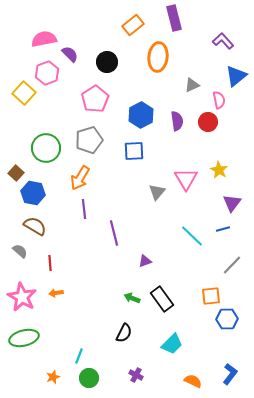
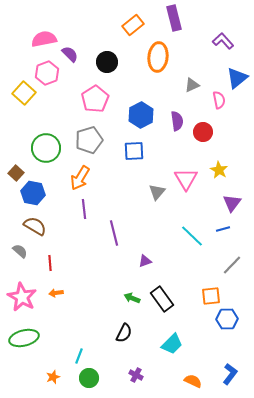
blue triangle at (236, 76): moved 1 px right, 2 px down
red circle at (208, 122): moved 5 px left, 10 px down
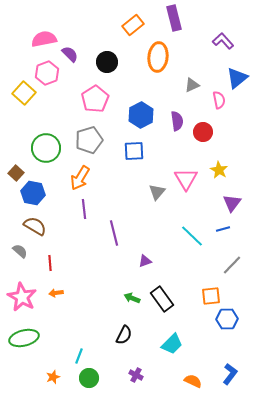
black semicircle at (124, 333): moved 2 px down
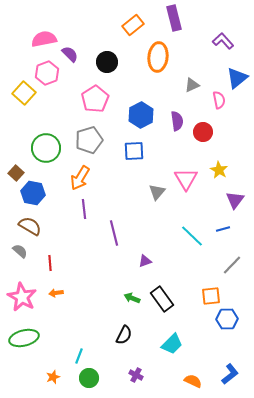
purple triangle at (232, 203): moved 3 px right, 3 px up
brown semicircle at (35, 226): moved 5 px left
blue L-shape at (230, 374): rotated 15 degrees clockwise
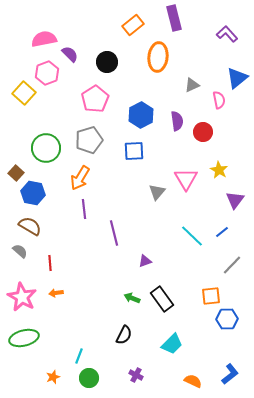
purple L-shape at (223, 41): moved 4 px right, 7 px up
blue line at (223, 229): moved 1 px left, 3 px down; rotated 24 degrees counterclockwise
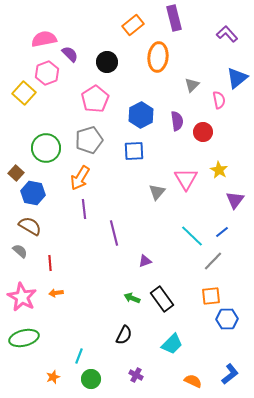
gray triangle at (192, 85): rotated 21 degrees counterclockwise
gray line at (232, 265): moved 19 px left, 4 px up
green circle at (89, 378): moved 2 px right, 1 px down
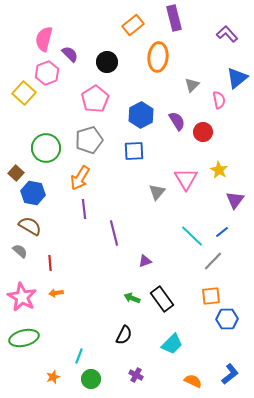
pink semicircle at (44, 39): rotated 65 degrees counterclockwise
purple semicircle at (177, 121): rotated 24 degrees counterclockwise
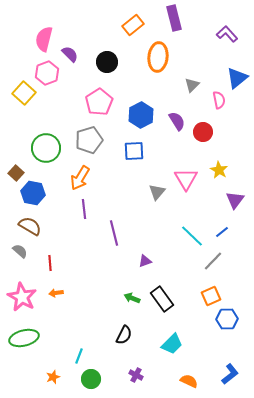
pink pentagon at (95, 99): moved 4 px right, 3 px down
orange square at (211, 296): rotated 18 degrees counterclockwise
orange semicircle at (193, 381): moved 4 px left
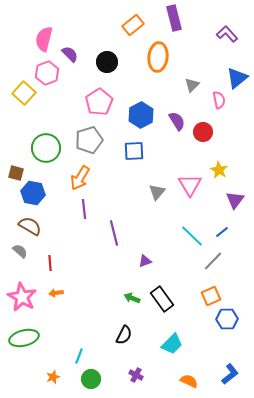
brown square at (16, 173): rotated 28 degrees counterclockwise
pink triangle at (186, 179): moved 4 px right, 6 px down
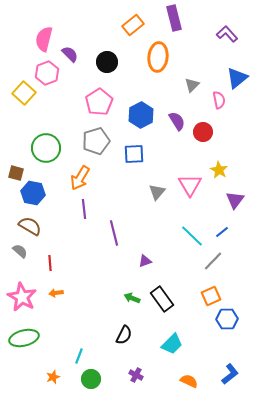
gray pentagon at (89, 140): moved 7 px right, 1 px down
blue square at (134, 151): moved 3 px down
